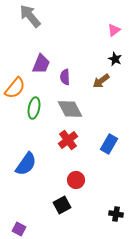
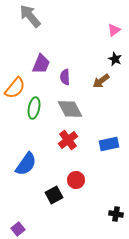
blue rectangle: rotated 48 degrees clockwise
black square: moved 8 px left, 10 px up
purple square: moved 1 px left; rotated 24 degrees clockwise
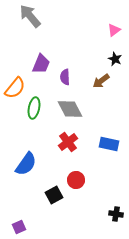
red cross: moved 2 px down
blue rectangle: rotated 24 degrees clockwise
purple square: moved 1 px right, 2 px up; rotated 16 degrees clockwise
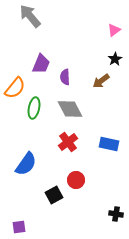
black star: rotated 16 degrees clockwise
purple square: rotated 16 degrees clockwise
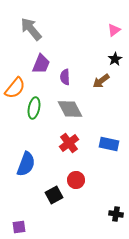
gray arrow: moved 1 px right, 13 px down
red cross: moved 1 px right, 1 px down
blue semicircle: rotated 15 degrees counterclockwise
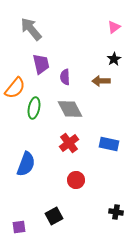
pink triangle: moved 3 px up
black star: moved 1 px left
purple trapezoid: rotated 35 degrees counterclockwise
brown arrow: rotated 36 degrees clockwise
black square: moved 21 px down
black cross: moved 2 px up
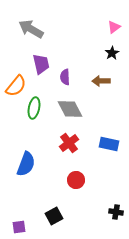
gray arrow: rotated 20 degrees counterclockwise
black star: moved 2 px left, 6 px up
orange semicircle: moved 1 px right, 2 px up
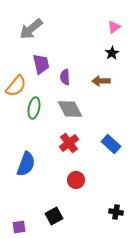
gray arrow: rotated 70 degrees counterclockwise
blue rectangle: moved 2 px right; rotated 30 degrees clockwise
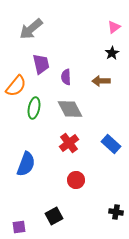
purple semicircle: moved 1 px right
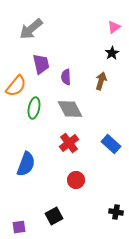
brown arrow: rotated 108 degrees clockwise
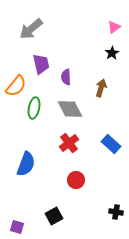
brown arrow: moved 7 px down
purple square: moved 2 px left; rotated 24 degrees clockwise
